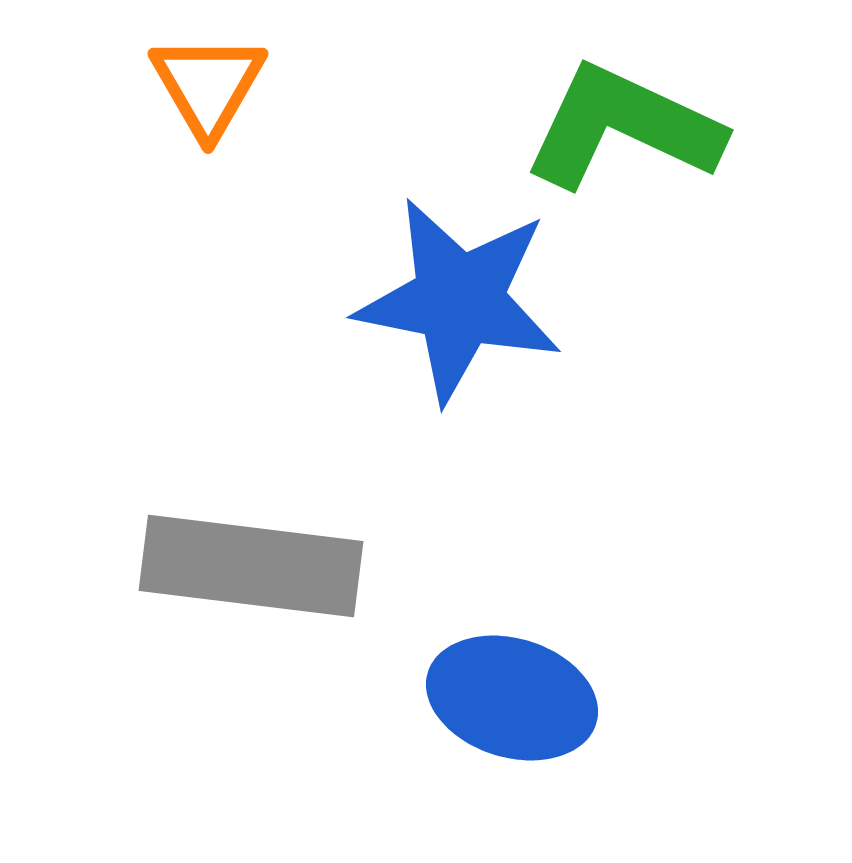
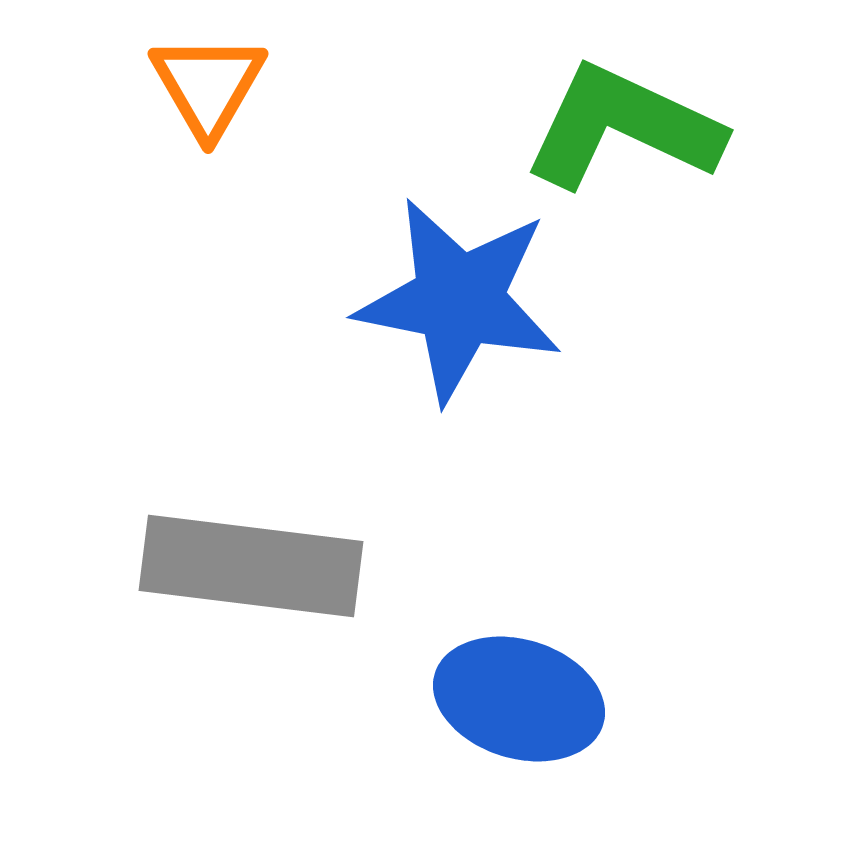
blue ellipse: moved 7 px right, 1 px down
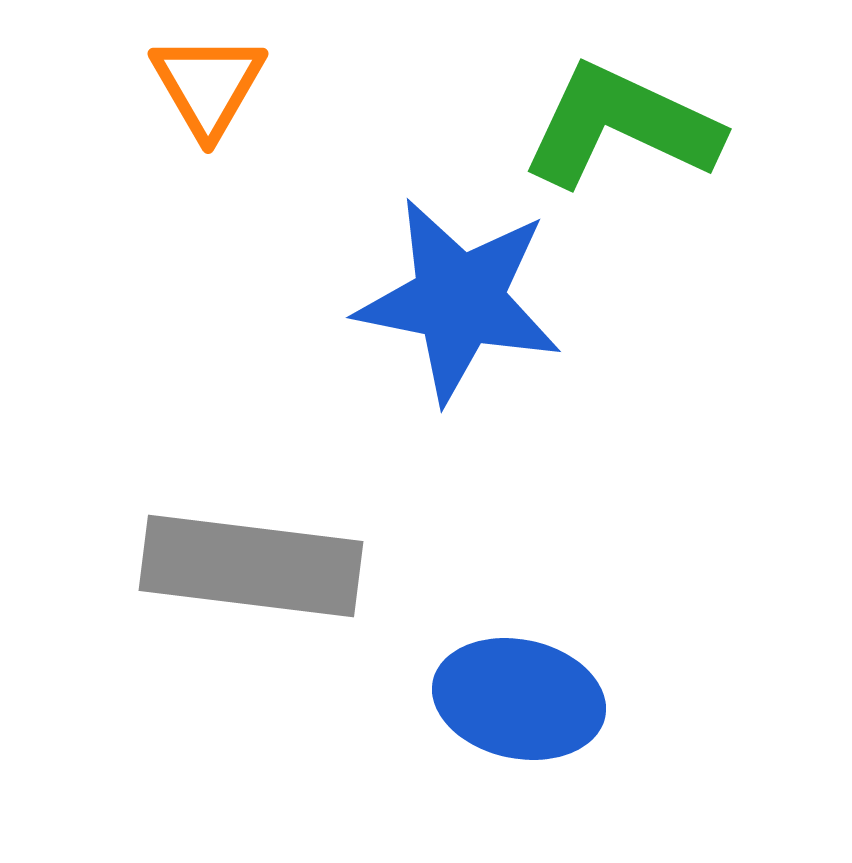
green L-shape: moved 2 px left, 1 px up
blue ellipse: rotated 5 degrees counterclockwise
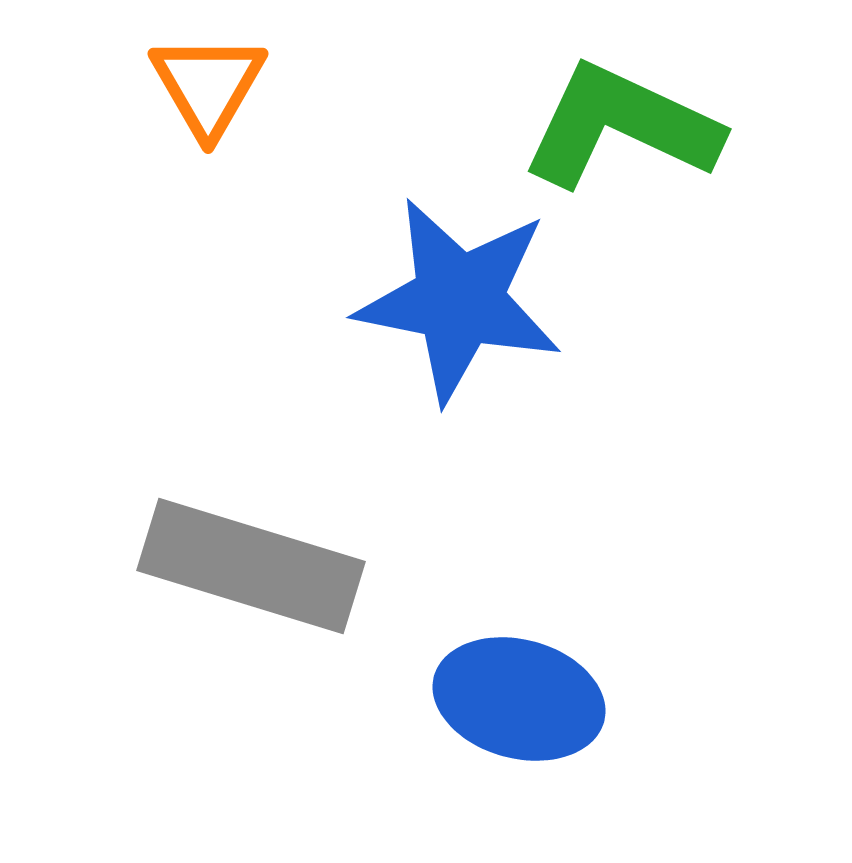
gray rectangle: rotated 10 degrees clockwise
blue ellipse: rotated 3 degrees clockwise
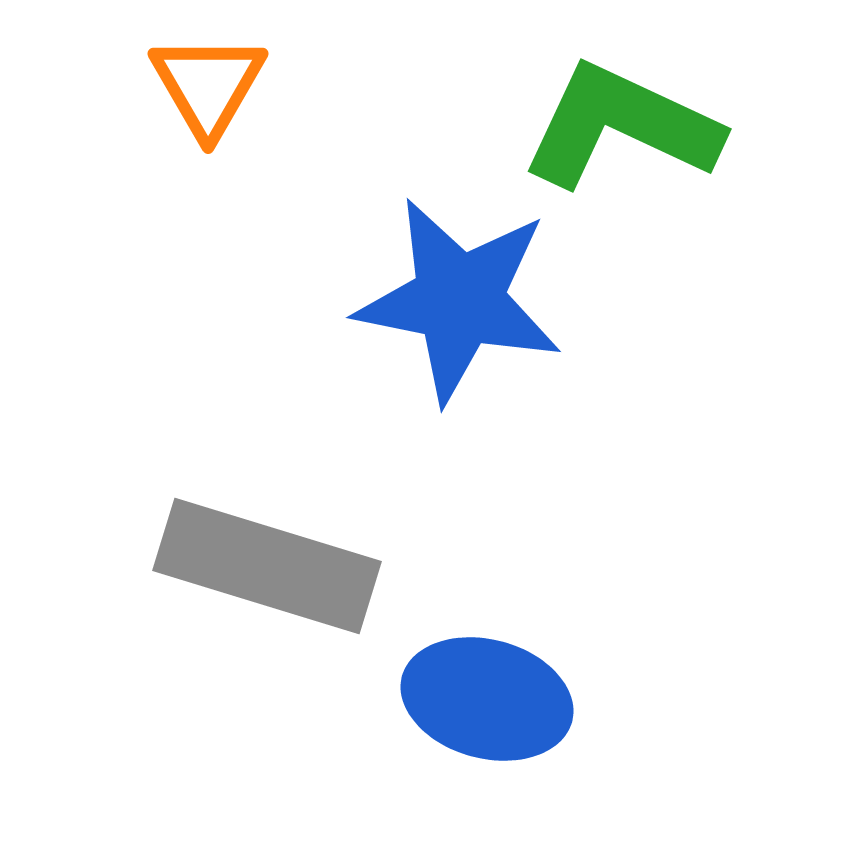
gray rectangle: moved 16 px right
blue ellipse: moved 32 px left
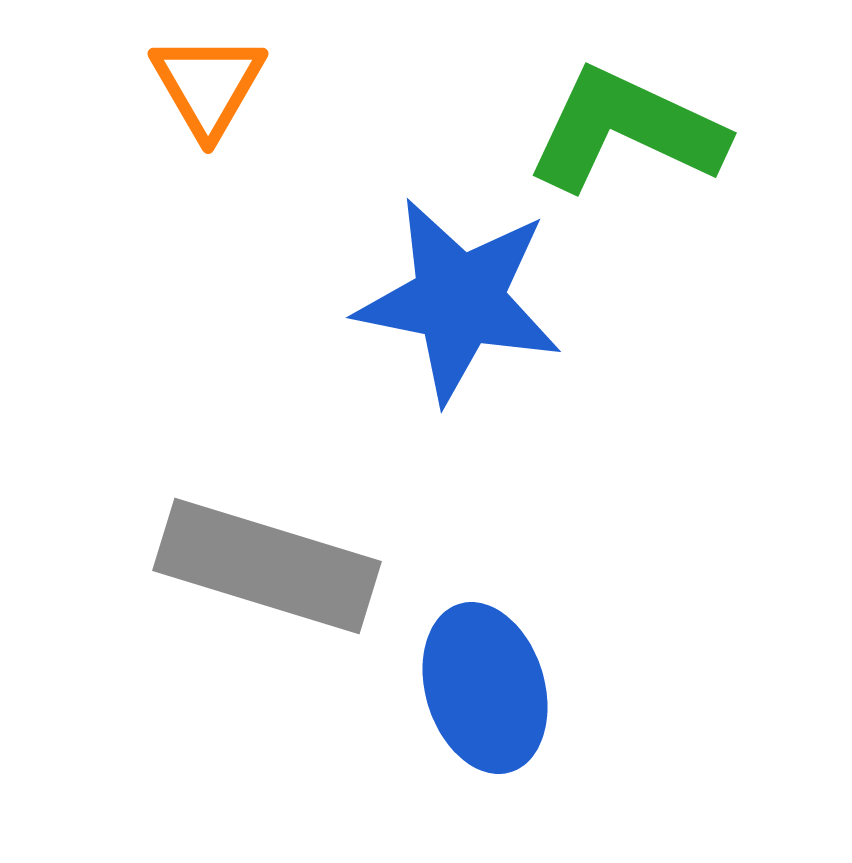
green L-shape: moved 5 px right, 4 px down
blue ellipse: moved 2 px left, 11 px up; rotated 58 degrees clockwise
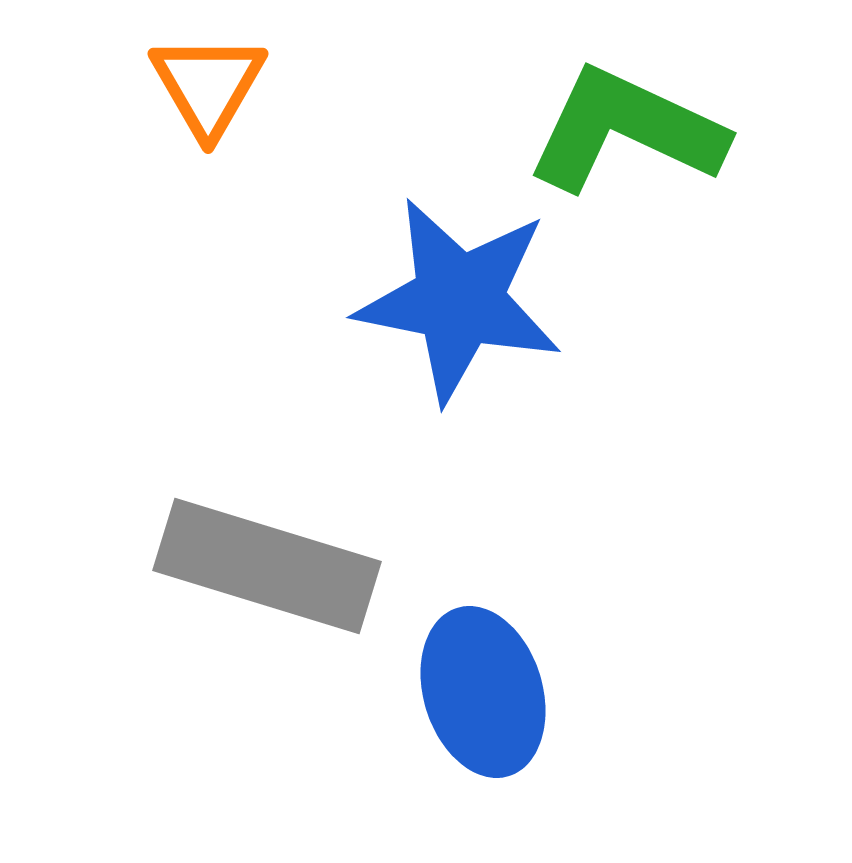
blue ellipse: moved 2 px left, 4 px down
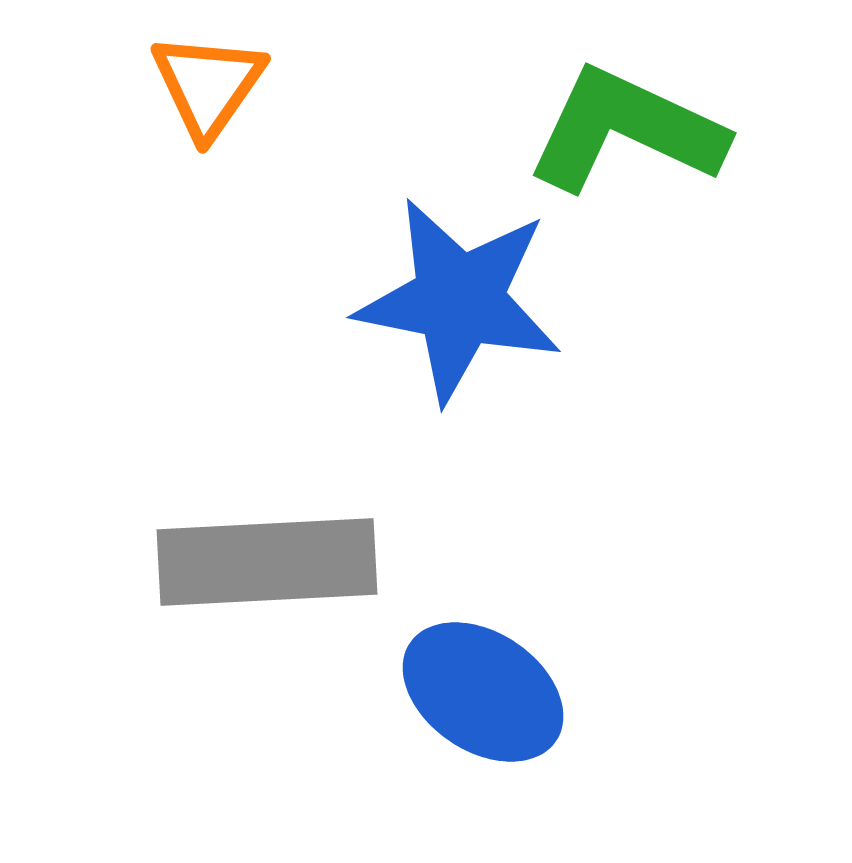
orange triangle: rotated 5 degrees clockwise
gray rectangle: moved 4 px up; rotated 20 degrees counterclockwise
blue ellipse: rotated 39 degrees counterclockwise
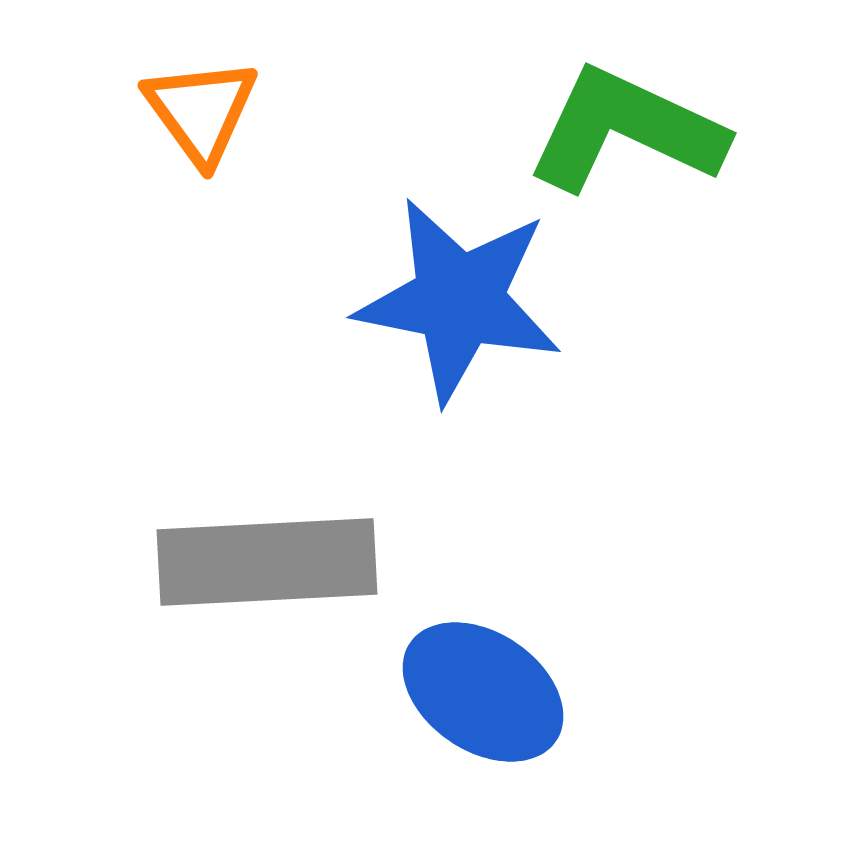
orange triangle: moved 7 px left, 26 px down; rotated 11 degrees counterclockwise
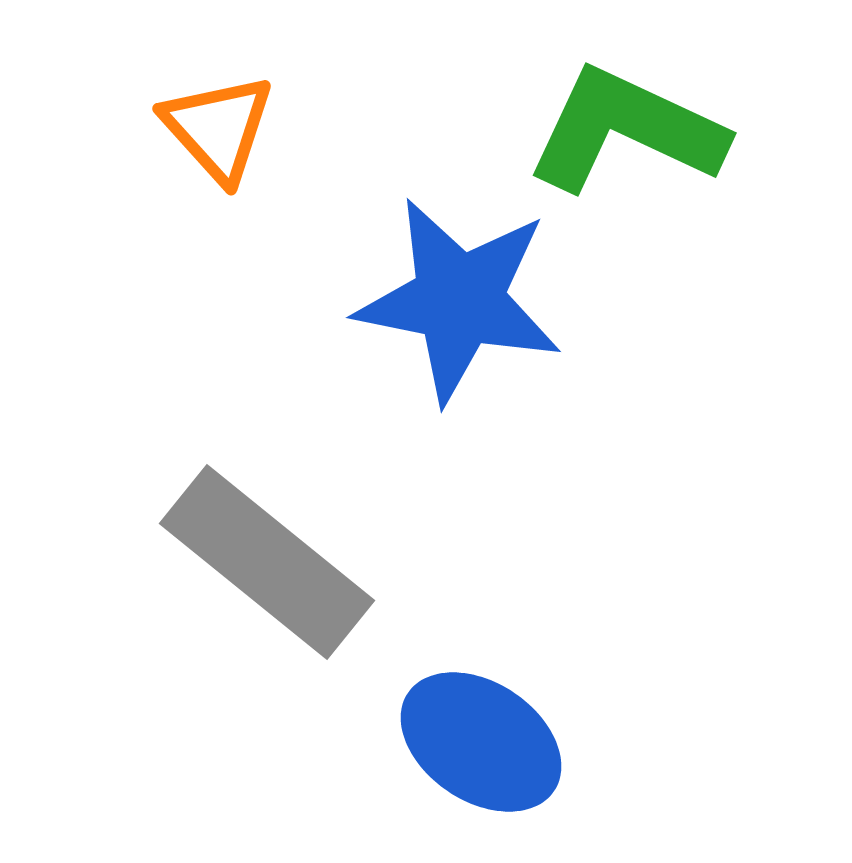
orange triangle: moved 17 px right, 17 px down; rotated 6 degrees counterclockwise
gray rectangle: rotated 42 degrees clockwise
blue ellipse: moved 2 px left, 50 px down
